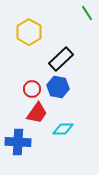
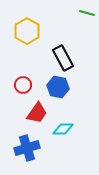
green line: rotated 42 degrees counterclockwise
yellow hexagon: moved 2 px left, 1 px up
black rectangle: moved 2 px right, 1 px up; rotated 75 degrees counterclockwise
red circle: moved 9 px left, 4 px up
blue cross: moved 9 px right, 6 px down; rotated 20 degrees counterclockwise
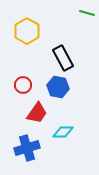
cyan diamond: moved 3 px down
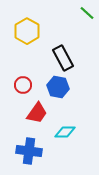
green line: rotated 28 degrees clockwise
cyan diamond: moved 2 px right
blue cross: moved 2 px right, 3 px down; rotated 25 degrees clockwise
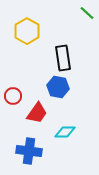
black rectangle: rotated 20 degrees clockwise
red circle: moved 10 px left, 11 px down
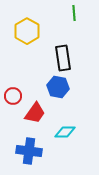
green line: moved 13 px left; rotated 42 degrees clockwise
red trapezoid: moved 2 px left
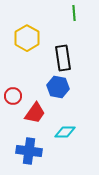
yellow hexagon: moved 7 px down
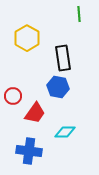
green line: moved 5 px right, 1 px down
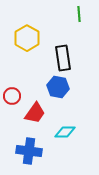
red circle: moved 1 px left
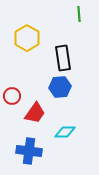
blue hexagon: moved 2 px right; rotated 15 degrees counterclockwise
